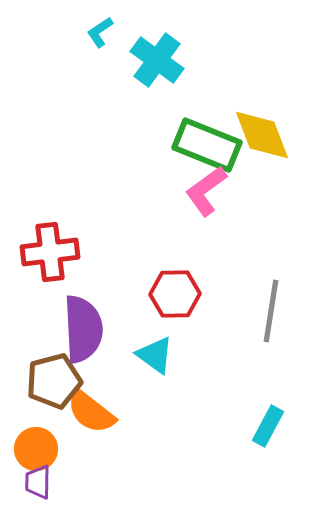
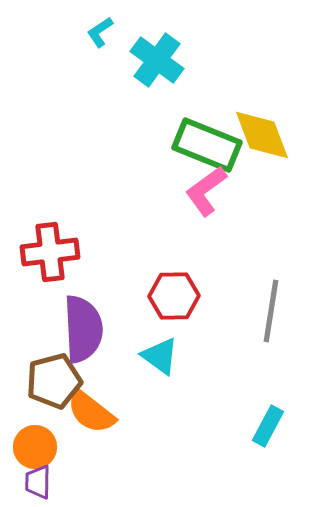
red hexagon: moved 1 px left, 2 px down
cyan triangle: moved 5 px right, 1 px down
orange circle: moved 1 px left, 2 px up
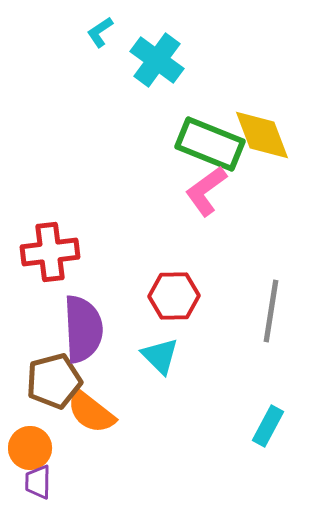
green rectangle: moved 3 px right, 1 px up
cyan triangle: rotated 9 degrees clockwise
orange circle: moved 5 px left, 1 px down
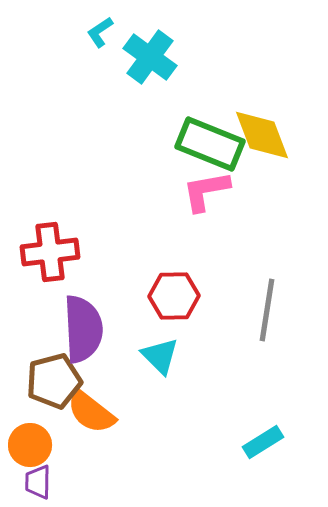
cyan cross: moved 7 px left, 3 px up
pink L-shape: rotated 26 degrees clockwise
gray line: moved 4 px left, 1 px up
cyan rectangle: moved 5 px left, 16 px down; rotated 30 degrees clockwise
orange circle: moved 3 px up
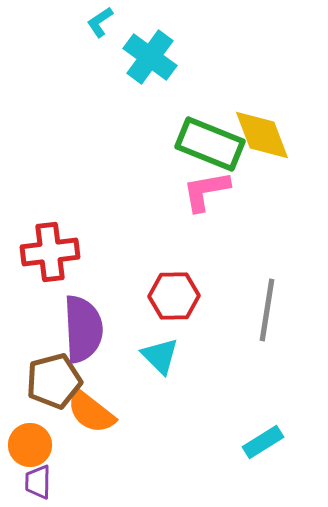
cyan L-shape: moved 10 px up
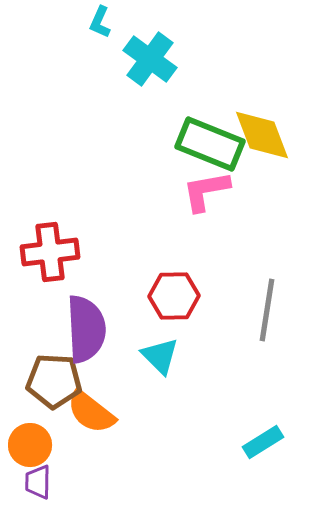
cyan L-shape: rotated 32 degrees counterclockwise
cyan cross: moved 2 px down
purple semicircle: moved 3 px right
brown pentagon: rotated 18 degrees clockwise
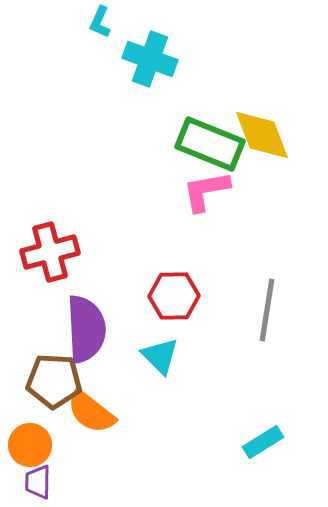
cyan cross: rotated 16 degrees counterclockwise
red cross: rotated 8 degrees counterclockwise
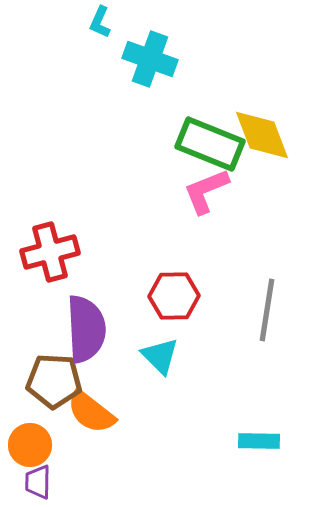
pink L-shape: rotated 12 degrees counterclockwise
cyan rectangle: moved 4 px left, 1 px up; rotated 33 degrees clockwise
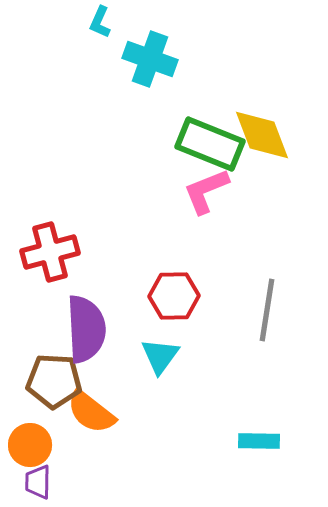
cyan triangle: rotated 21 degrees clockwise
